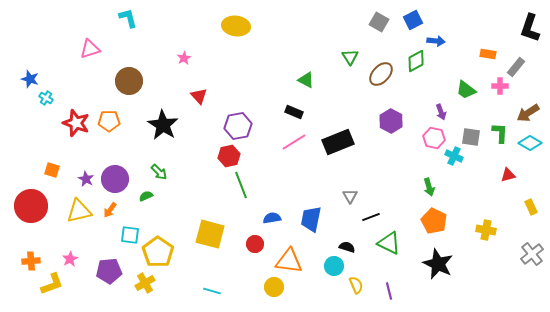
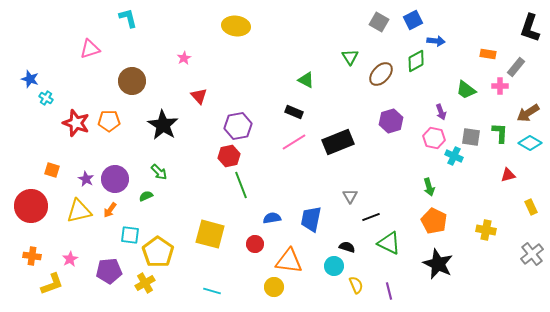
brown circle at (129, 81): moved 3 px right
purple hexagon at (391, 121): rotated 15 degrees clockwise
orange cross at (31, 261): moved 1 px right, 5 px up; rotated 12 degrees clockwise
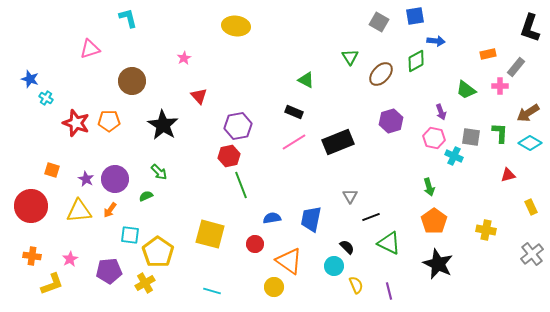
blue square at (413, 20): moved 2 px right, 4 px up; rotated 18 degrees clockwise
orange rectangle at (488, 54): rotated 21 degrees counterclockwise
yellow triangle at (79, 211): rotated 8 degrees clockwise
orange pentagon at (434, 221): rotated 10 degrees clockwise
black semicircle at (347, 247): rotated 28 degrees clockwise
orange triangle at (289, 261): rotated 28 degrees clockwise
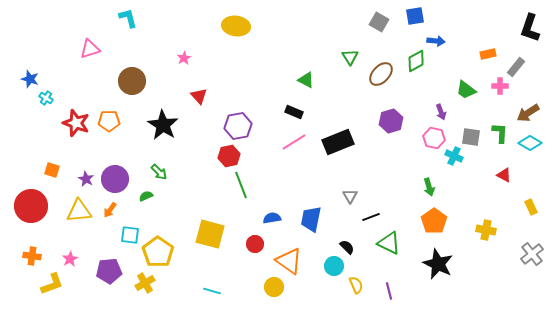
red triangle at (508, 175): moved 4 px left; rotated 42 degrees clockwise
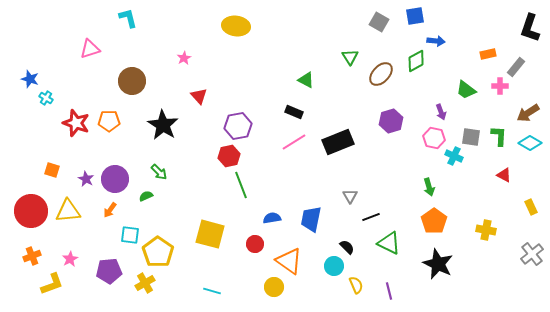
green L-shape at (500, 133): moved 1 px left, 3 px down
red circle at (31, 206): moved 5 px down
yellow triangle at (79, 211): moved 11 px left
orange cross at (32, 256): rotated 30 degrees counterclockwise
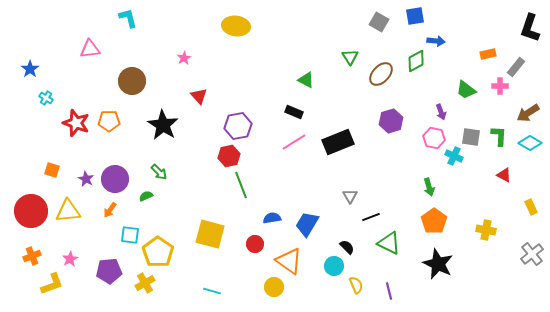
pink triangle at (90, 49): rotated 10 degrees clockwise
blue star at (30, 79): moved 10 px up; rotated 18 degrees clockwise
blue trapezoid at (311, 219): moved 4 px left, 5 px down; rotated 20 degrees clockwise
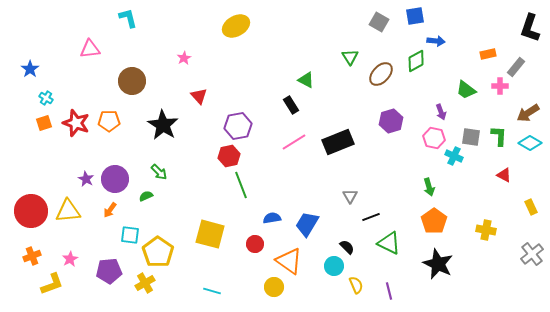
yellow ellipse at (236, 26): rotated 36 degrees counterclockwise
black rectangle at (294, 112): moved 3 px left, 7 px up; rotated 36 degrees clockwise
orange square at (52, 170): moved 8 px left, 47 px up; rotated 35 degrees counterclockwise
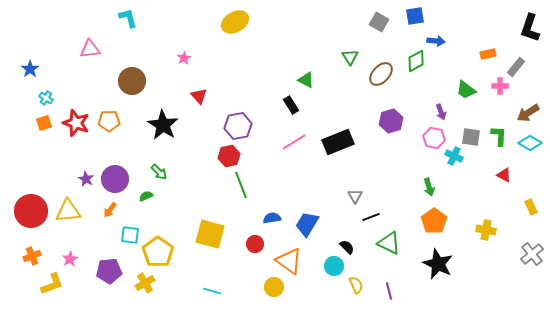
yellow ellipse at (236, 26): moved 1 px left, 4 px up
gray triangle at (350, 196): moved 5 px right
